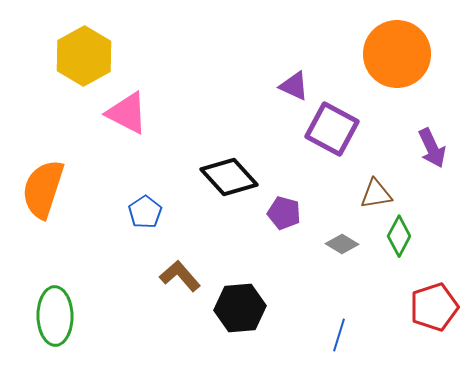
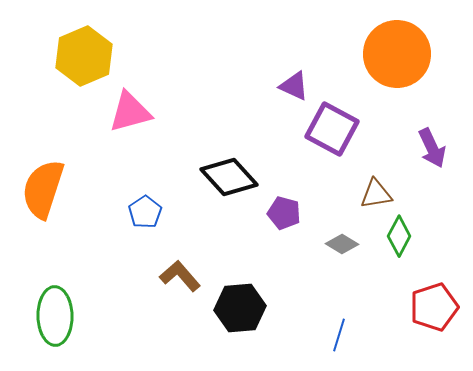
yellow hexagon: rotated 6 degrees clockwise
pink triangle: moved 3 px right, 1 px up; rotated 42 degrees counterclockwise
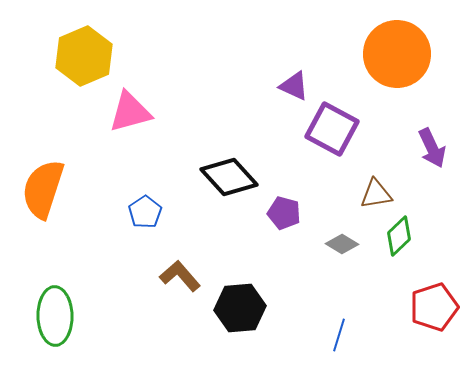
green diamond: rotated 18 degrees clockwise
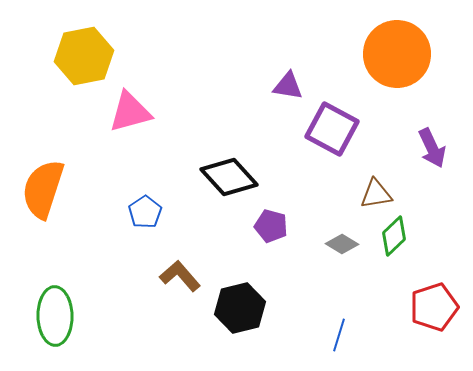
yellow hexagon: rotated 12 degrees clockwise
purple triangle: moved 6 px left; rotated 16 degrees counterclockwise
purple pentagon: moved 13 px left, 13 px down
green diamond: moved 5 px left
black hexagon: rotated 9 degrees counterclockwise
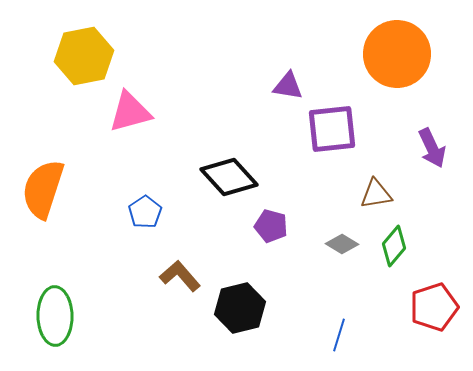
purple square: rotated 34 degrees counterclockwise
green diamond: moved 10 px down; rotated 6 degrees counterclockwise
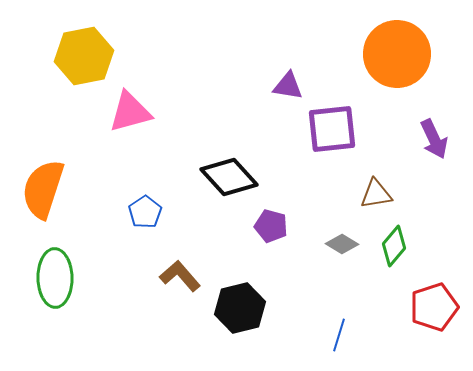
purple arrow: moved 2 px right, 9 px up
green ellipse: moved 38 px up
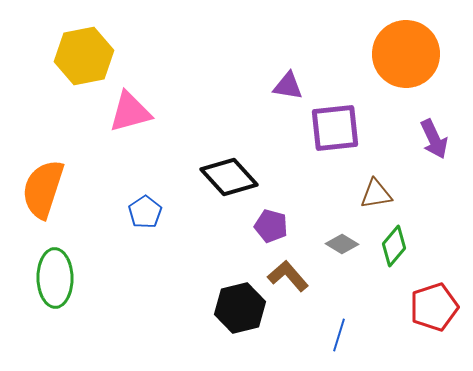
orange circle: moved 9 px right
purple square: moved 3 px right, 1 px up
brown L-shape: moved 108 px right
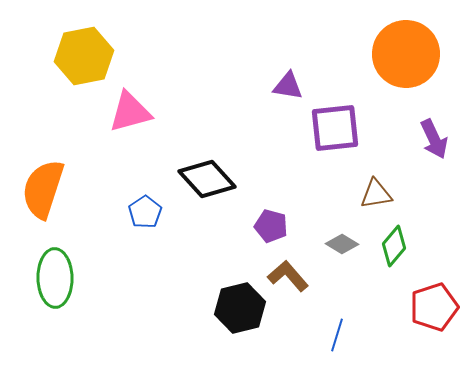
black diamond: moved 22 px left, 2 px down
blue line: moved 2 px left
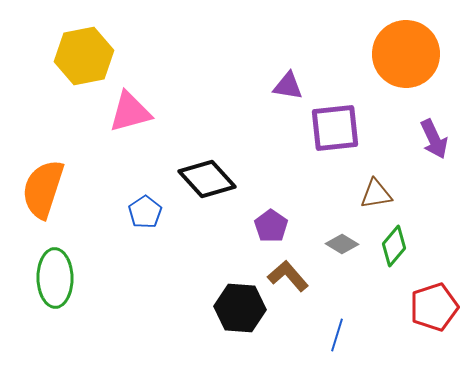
purple pentagon: rotated 20 degrees clockwise
black hexagon: rotated 18 degrees clockwise
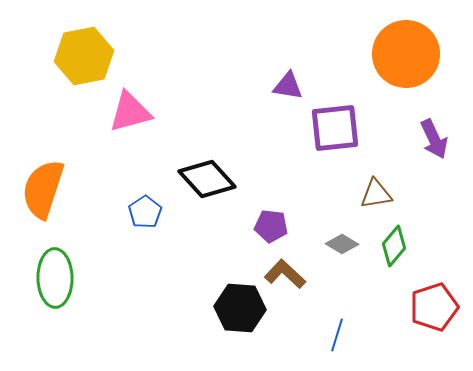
purple pentagon: rotated 28 degrees counterclockwise
brown L-shape: moved 3 px left, 2 px up; rotated 6 degrees counterclockwise
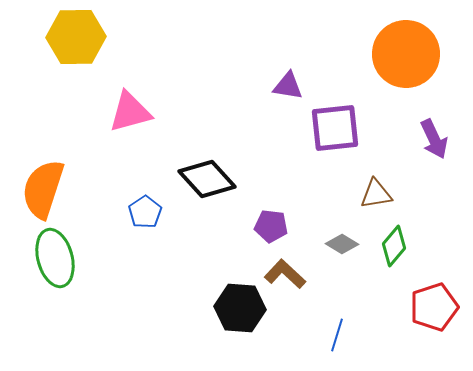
yellow hexagon: moved 8 px left, 19 px up; rotated 10 degrees clockwise
green ellipse: moved 20 px up; rotated 14 degrees counterclockwise
